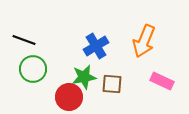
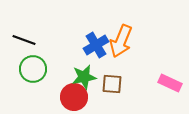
orange arrow: moved 23 px left
blue cross: moved 1 px up
pink rectangle: moved 8 px right, 2 px down
red circle: moved 5 px right
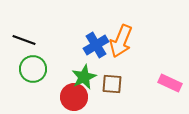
green star: rotated 15 degrees counterclockwise
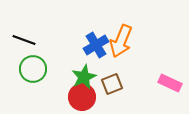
brown square: rotated 25 degrees counterclockwise
red circle: moved 8 px right
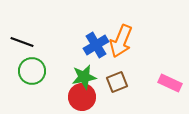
black line: moved 2 px left, 2 px down
green circle: moved 1 px left, 2 px down
green star: rotated 15 degrees clockwise
brown square: moved 5 px right, 2 px up
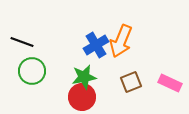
brown square: moved 14 px right
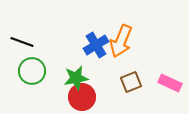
green star: moved 8 px left, 1 px down
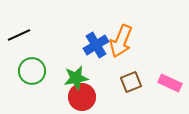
black line: moved 3 px left, 7 px up; rotated 45 degrees counterclockwise
